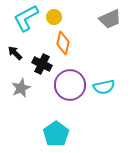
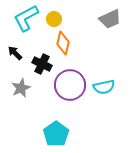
yellow circle: moved 2 px down
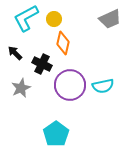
cyan semicircle: moved 1 px left, 1 px up
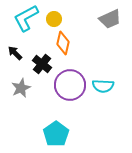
black cross: rotated 12 degrees clockwise
cyan semicircle: rotated 15 degrees clockwise
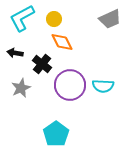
cyan L-shape: moved 4 px left
orange diamond: moved 1 px left, 1 px up; rotated 40 degrees counterclockwise
black arrow: rotated 35 degrees counterclockwise
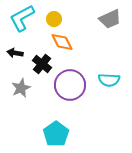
cyan semicircle: moved 6 px right, 6 px up
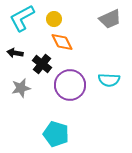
gray star: rotated 12 degrees clockwise
cyan pentagon: rotated 20 degrees counterclockwise
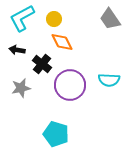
gray trapezoid: rotated 80 degrees clockwise
black arrow: moved 2 px right, 3 px up
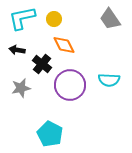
cyan L-shape: rotated 16 degrees clockwise
orange diamond: moved 2 px right, 3 px down
cyan pentagon: moved 6 px left; rotated 10 degrees clockwise
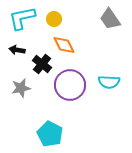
cyan semicircle: moved 2 px down
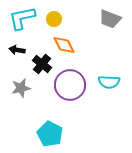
gray trapezoid: rotated 35 degrees counterclockwise
